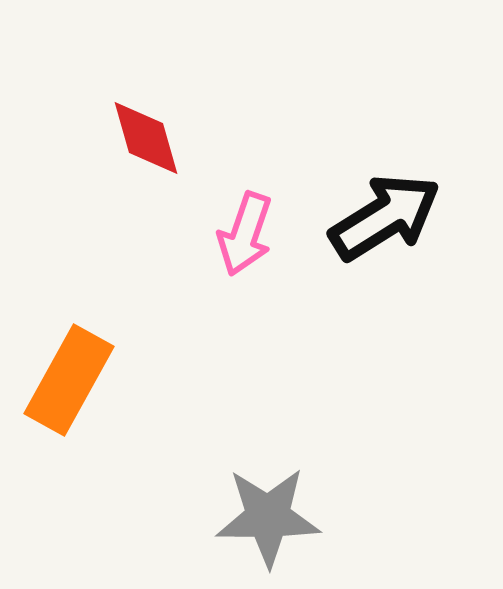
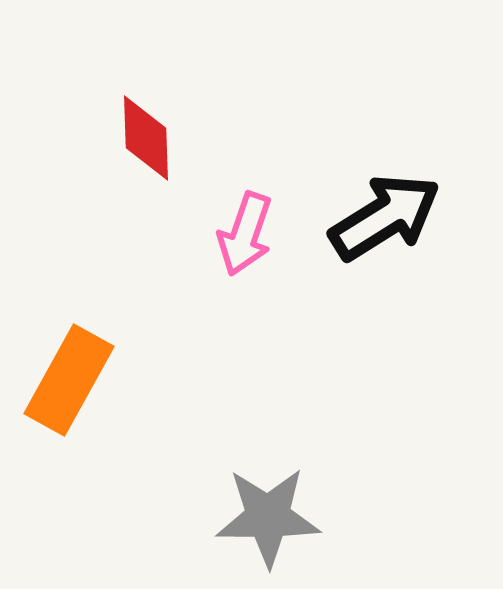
red diamond: rotated 14 degrees clockwise
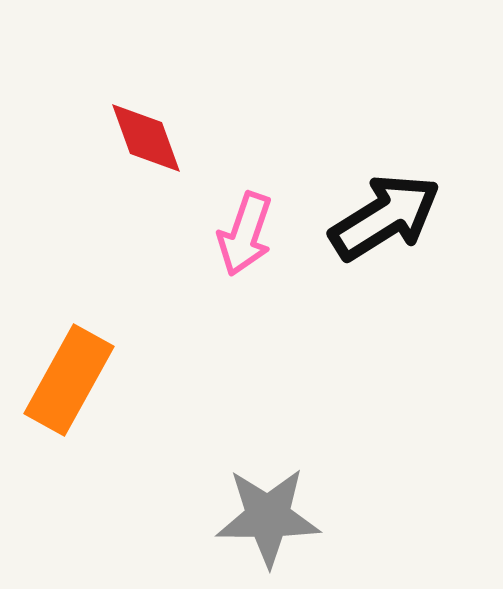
red diamond: rotated 18 degrees counterclockwise
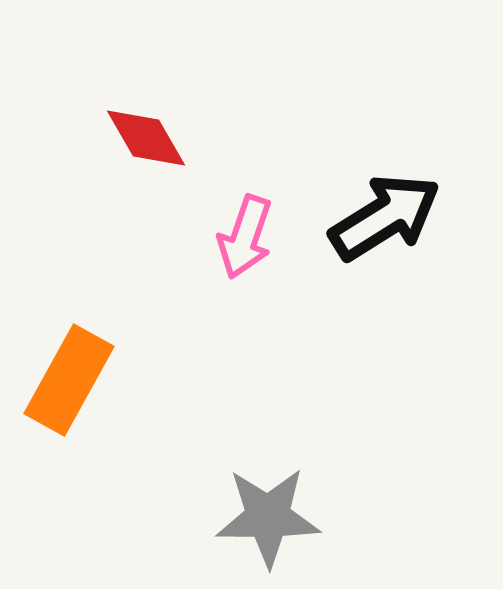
red diamond: rotated 10 degrees counterclockwise
pink arrow: moved 3 px down
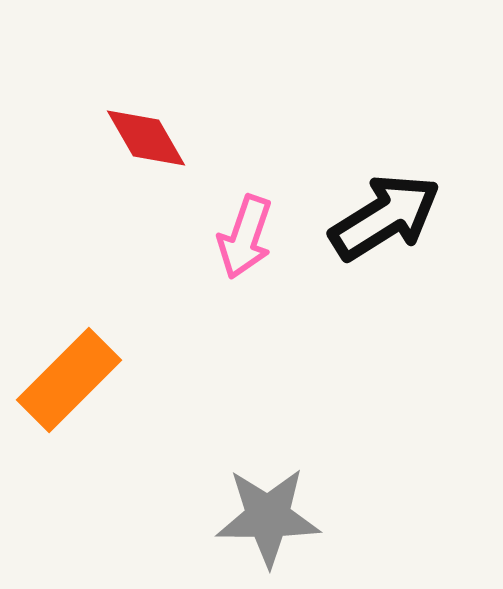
orange rectangle: rotated 16 degrees clockwise
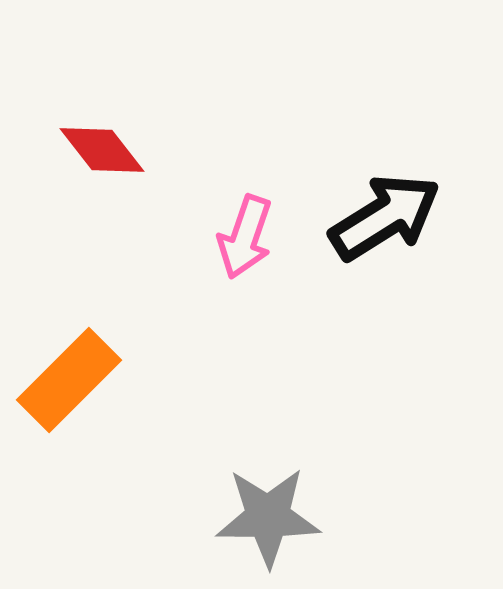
red diamond: moved 44 px left, 12 px down; rotated 8 degrees counterclockwise
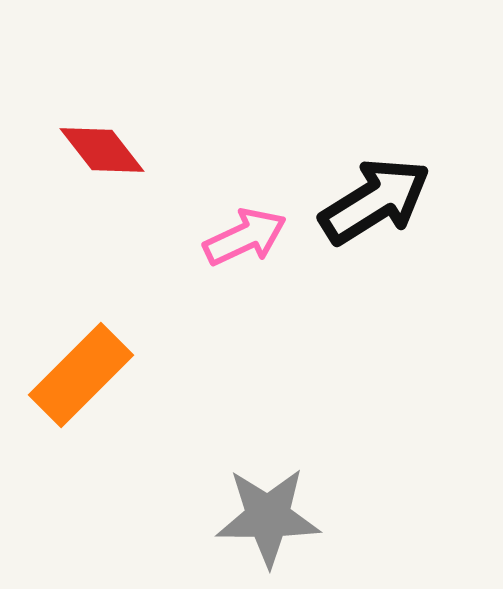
black arrow: moved 10 px left, 16 px up
pink arrow: rotated 134 degrees counterclockwise
orange rectangle: moved 12 px right, 5 px up
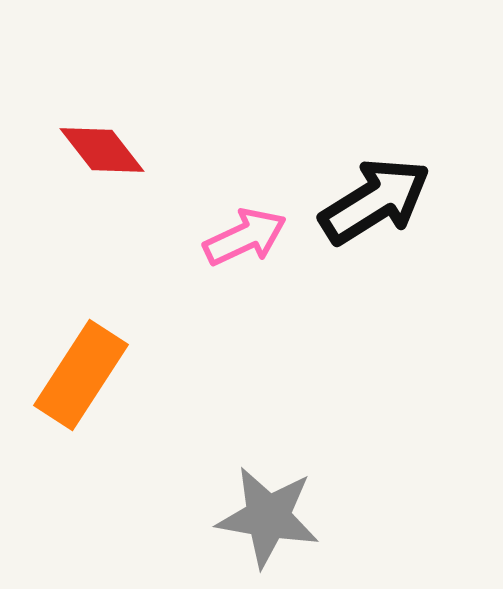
orange rectangle: rotated 12 degrees counterclockwise
gray star: rotated 10 degrees clockwise
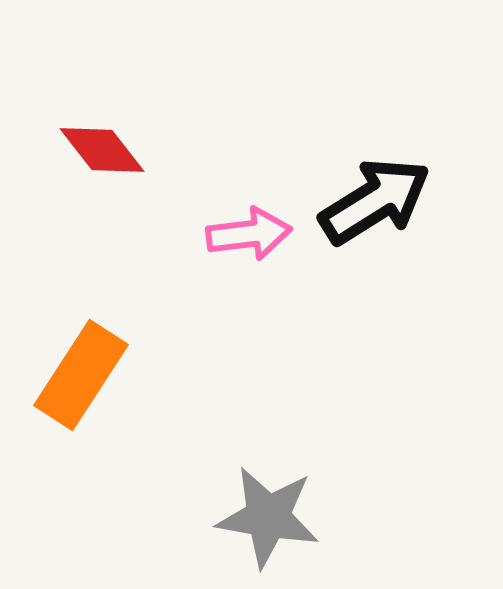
pink arrow: moved 4 px right, 3 px up; rotated 18 degrees clockwise
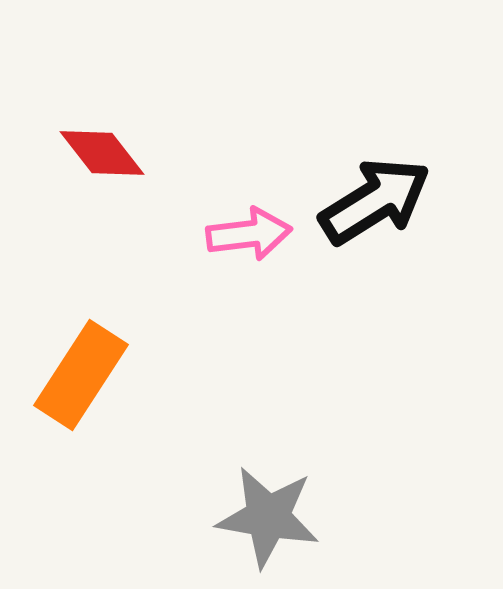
red diamond: moved 3 px down
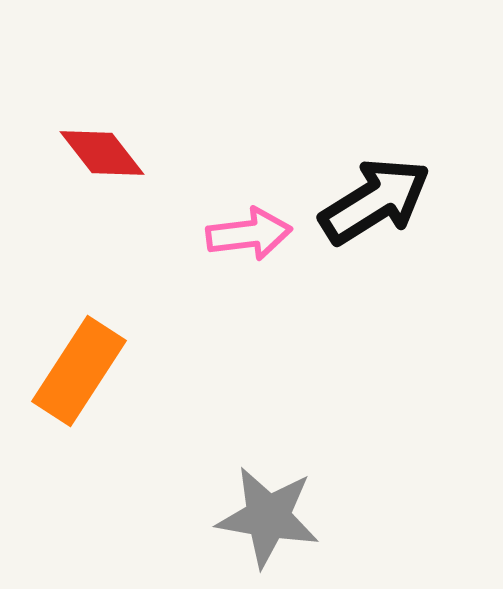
orange rectangle: moved 2 px left, 4 px up
